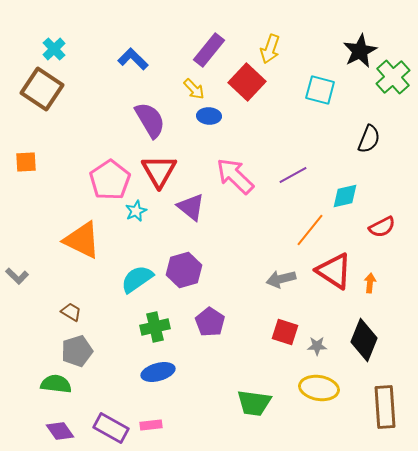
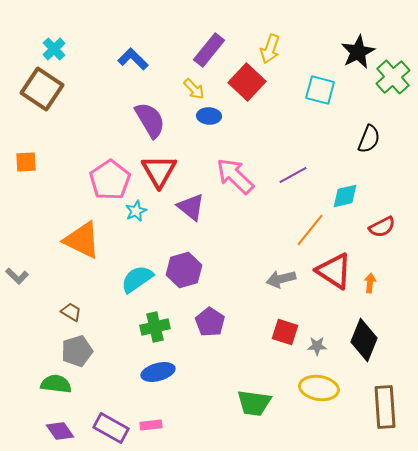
black star at (360, 51): moved 2 px left, 1 px down
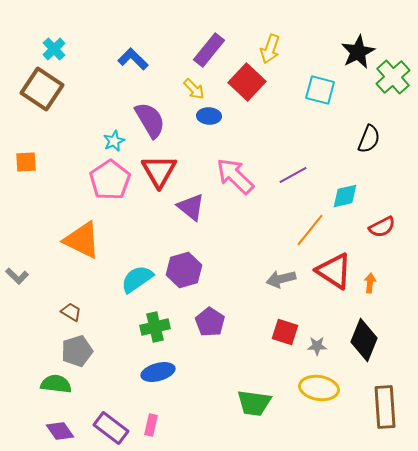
cyan star at (136, 211): moved 22 px left, 70 px up
pink rectangle at (151, 425): rotated 70 degrees counterclockwise
purple rectangle at (111, 428): rotated 8 degrees clockwise
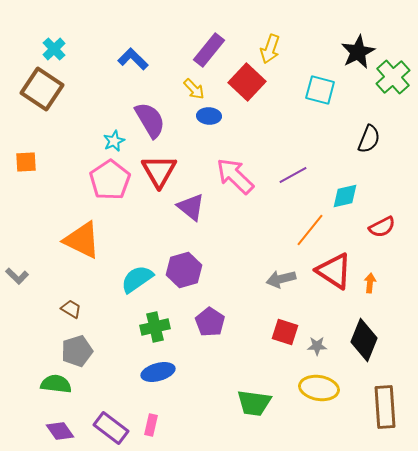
brown trapezoid at (71, 312): moved 3 px up
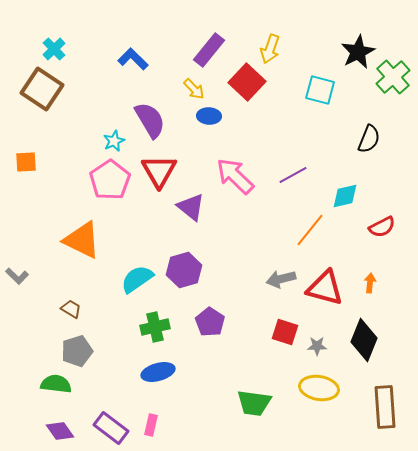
red triangle at (334, 271): moved 9 px left, 17 px down; rotated 18 degrees counterclockwise
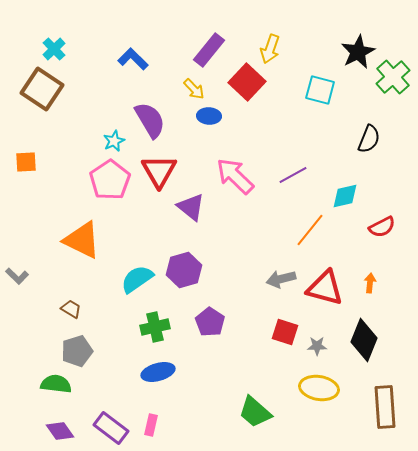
green trapezoid at (254, 403): moved 1 px right, 9 px down; rotated 33 degrees clockwise
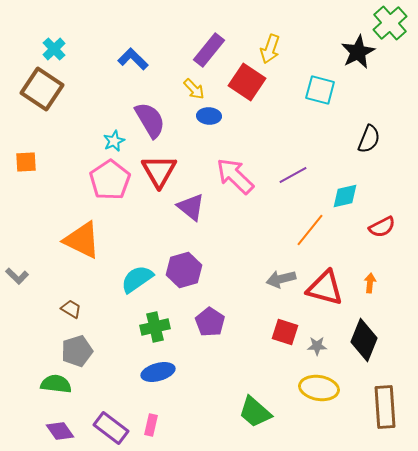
green cross at (393, 77): moved 3 px left, 54 px up
red square at (247, 82): rotated 9 degrees counterclockwise
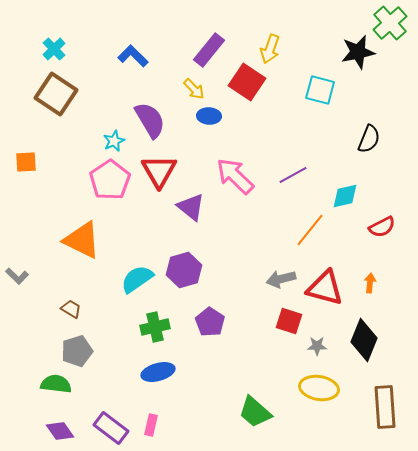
black star at (358, 52): rotated 16 degrees clockwise
blue L-shape at (133, 59): moved 3 px up
brown square at (42, 89): moved 14 px right, 5 px down
red square at (285, 332): moved 4 px right, 11 px up
